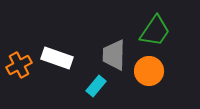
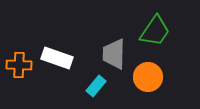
gray trapezoid: moved 1 px up
orange cross: rotated 30 degrees clockwise
orange circle: moved 1 px left, 6 px down
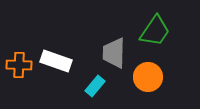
gray trapezoid: moved 1 px up
white rectangle: moved 1 px left, 3 px down
cyan rectangle: moved 1 px left
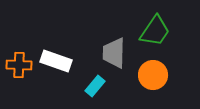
orange circle: moved 5 px right, 2 px up
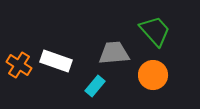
green trapezoid: rotated 76 degrees counterclockwise
gray trapezoid: rotated 84 degrees clockwise
orange cross: rotated 30 degrees clockwise
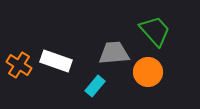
orange circle: moved 5 px left, 3 px up
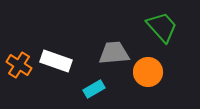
green trapezoid: moved 7 px right, 4 px up
cyan rectangle: moved 1 px left, 3 px down; rotated 20 degrees clockwise
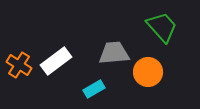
white rectangle: rotated 56 degrees counterclockwise
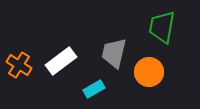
green trapezoid: rotated 128 degrees counterclockwise
gray trapezoid: rotated 72 degrees counterclockwise
white rectangle: moved 5 px right
orange circle: moved 1 px right
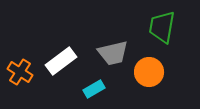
gray trapezoid: moved 1 px left; rotated 116 degrees counterclockwise
orange cross: moved 1 px right, 7 px down
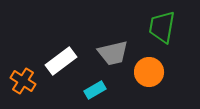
orange cross: moved 3 px right, 9 px down
cyan rectangle: moved 1 px right, 1 px down
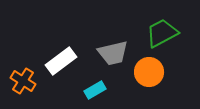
green trapezoid: moved 6 px down; rotated 52 degrees clockwise
